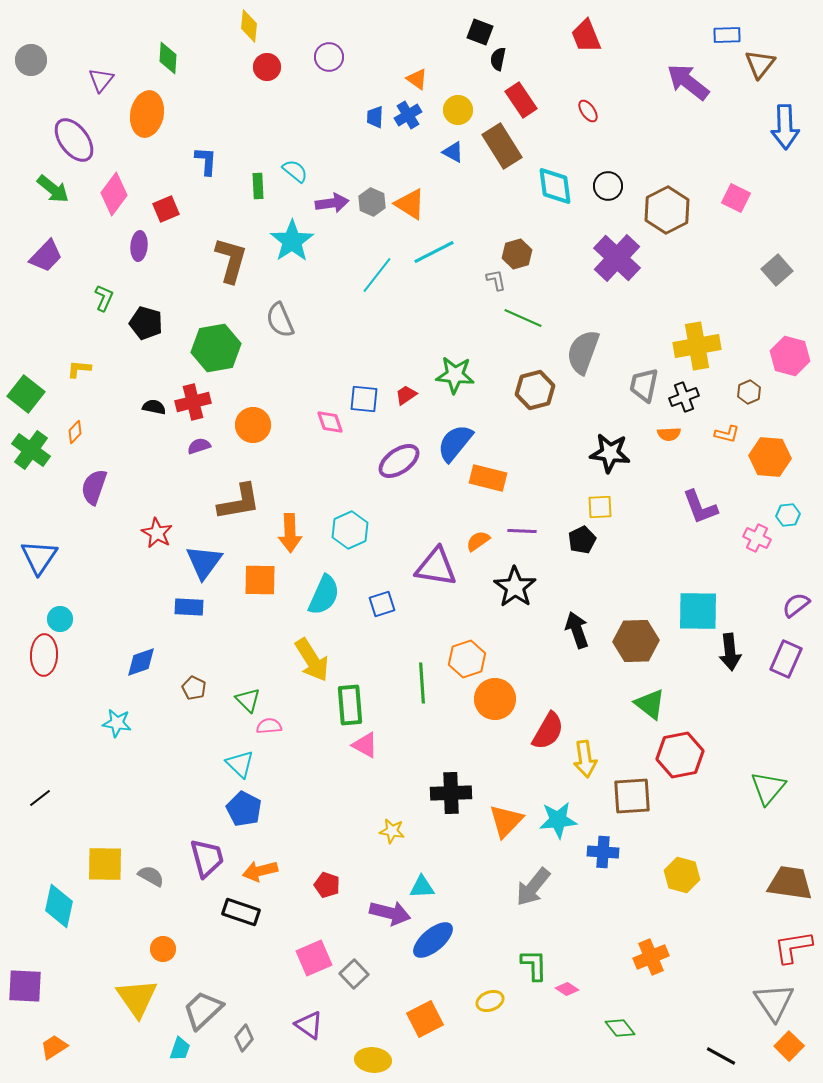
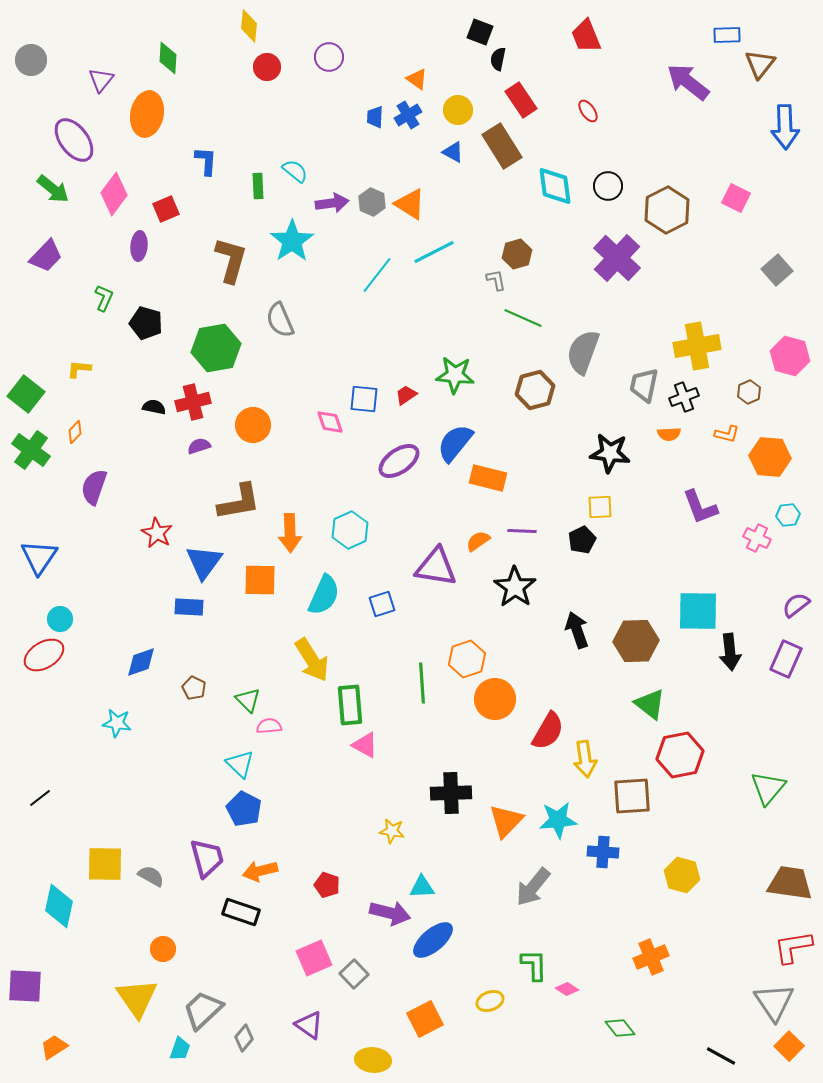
red ellipse at (44, 655): rotated 57 degrees clockwise
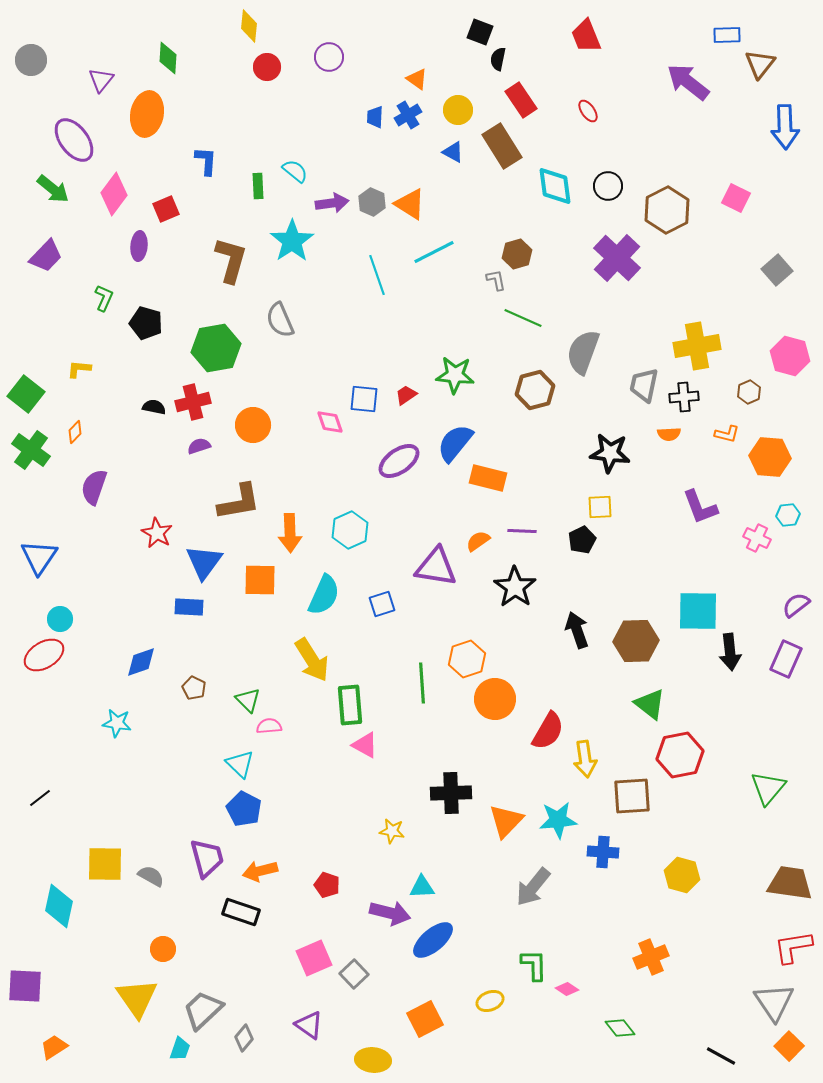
cyan line at (377, 275): rotated 57 degrees counterclockwise
black cross at (684, 397): rotated 16 degrees clockwise
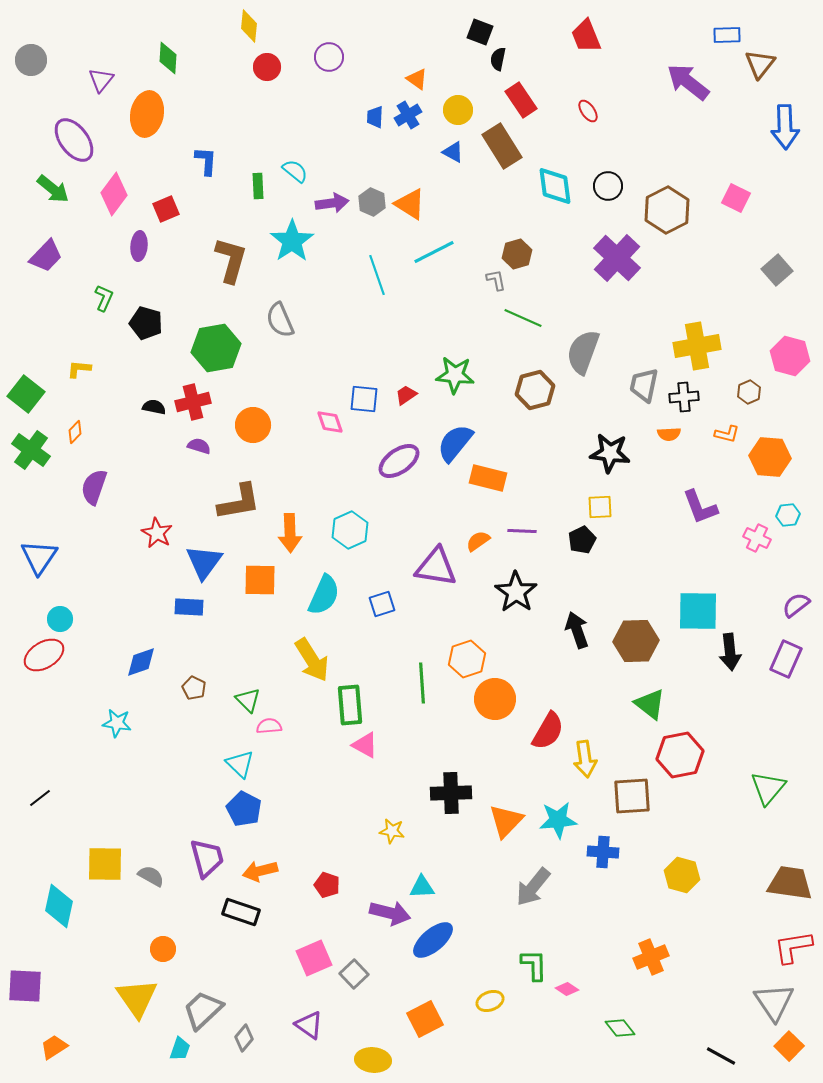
purple semicircle at (199, 446): rotated 35 degrees clockwise
black star at (515, 587): moved 1 px right, 5 px down
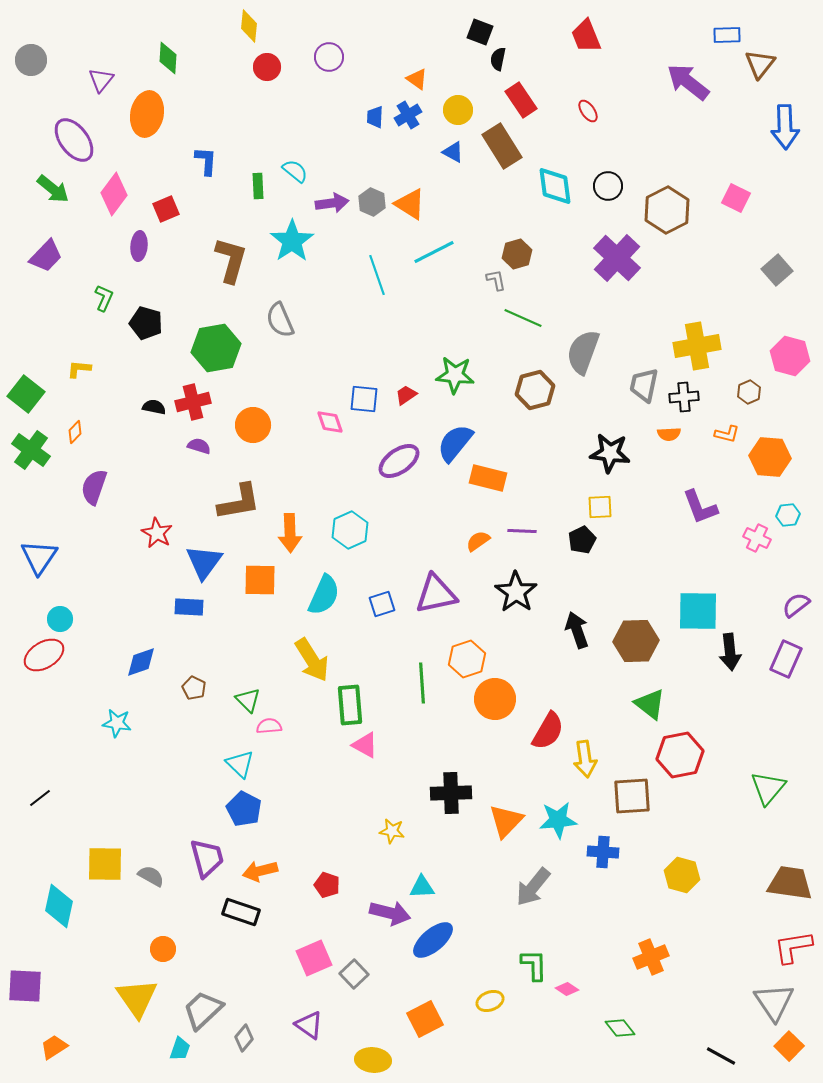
purple triangle at (436, 567): moved 27 px down; rotated 21 degrees counterclockwise
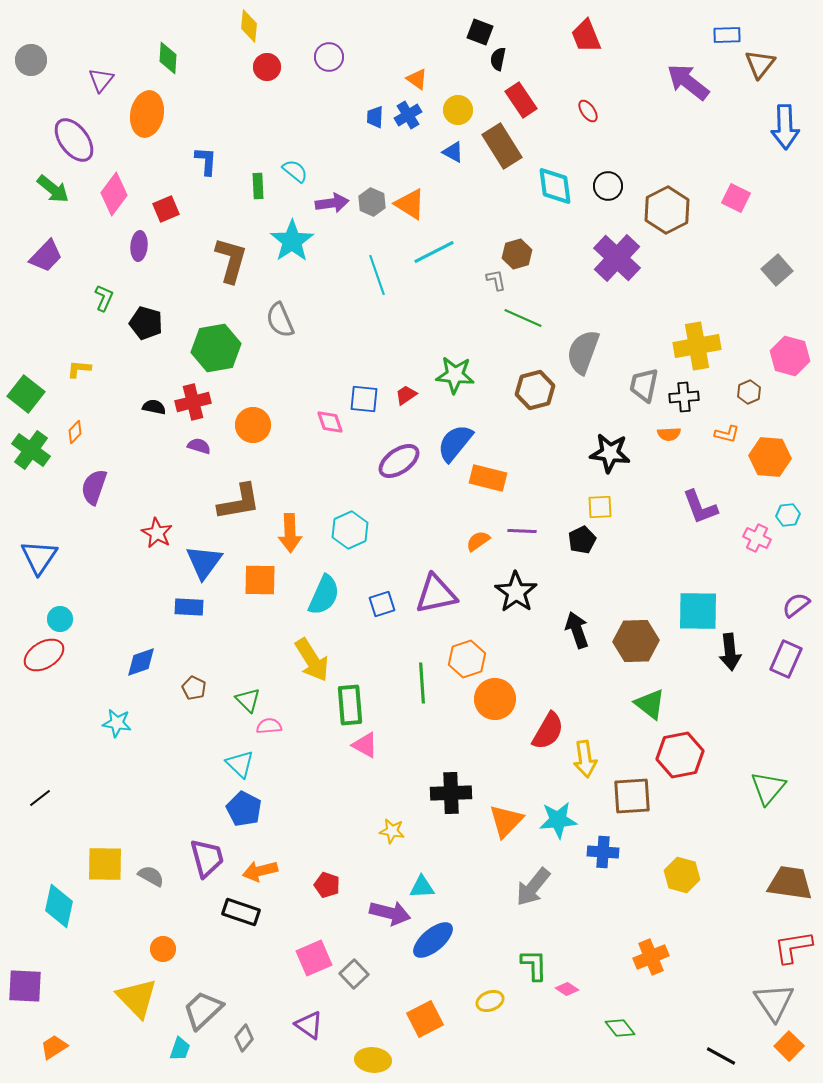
yellow triangle at (137, 998): rotated 9 degrees counterclockwise
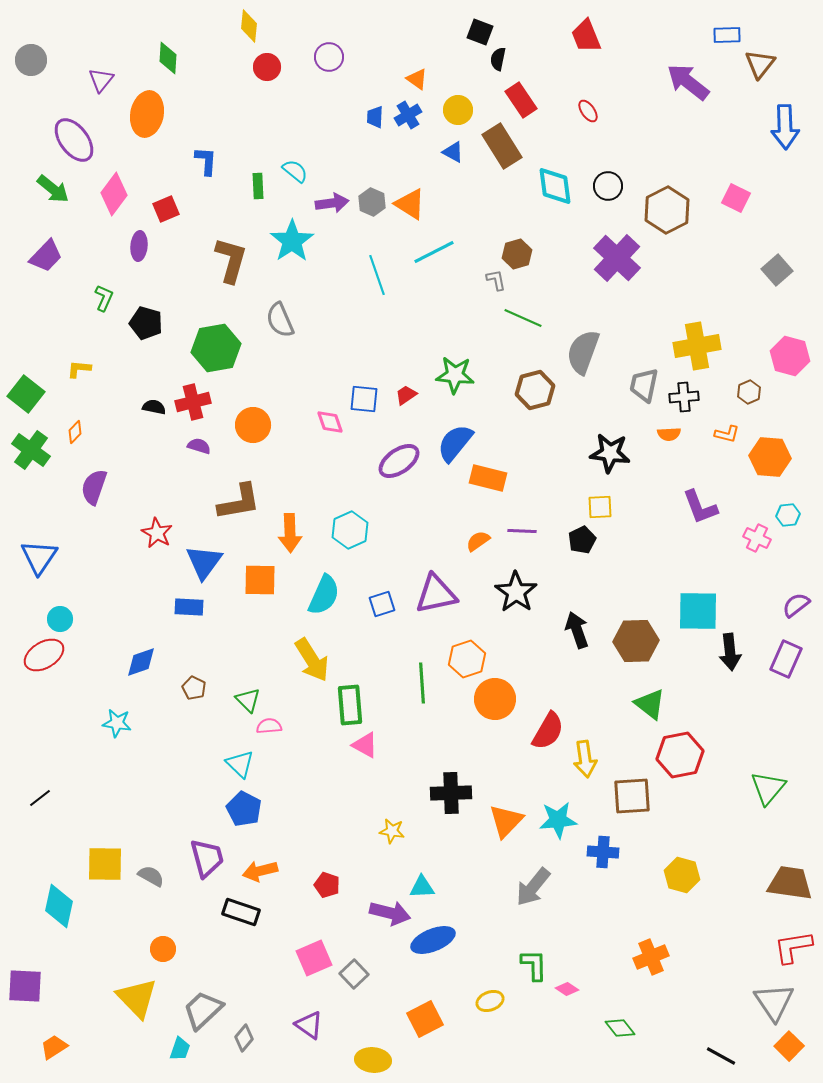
blue ellipse at (433, 940): rotated 18 degrees clockwise
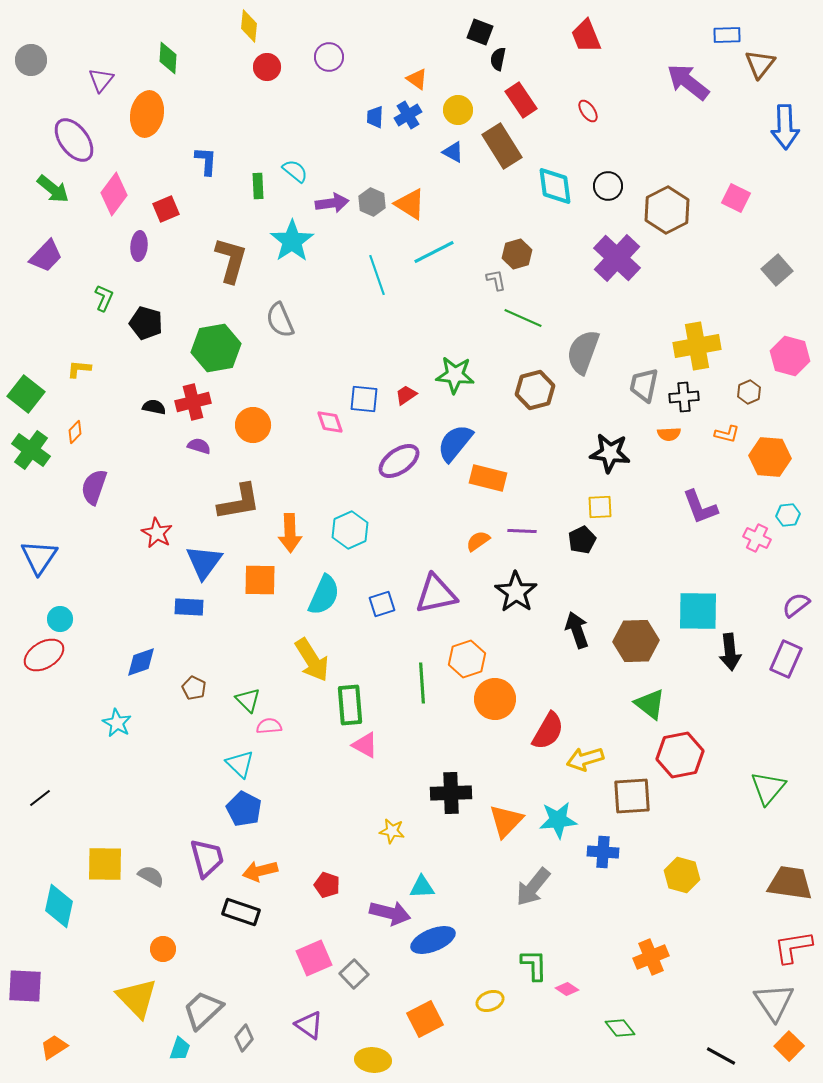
cyan star at (117, 723): rotated 20 degrees clockwise
yellow arrow at (585, 759): rotated 81 degrees clockwise
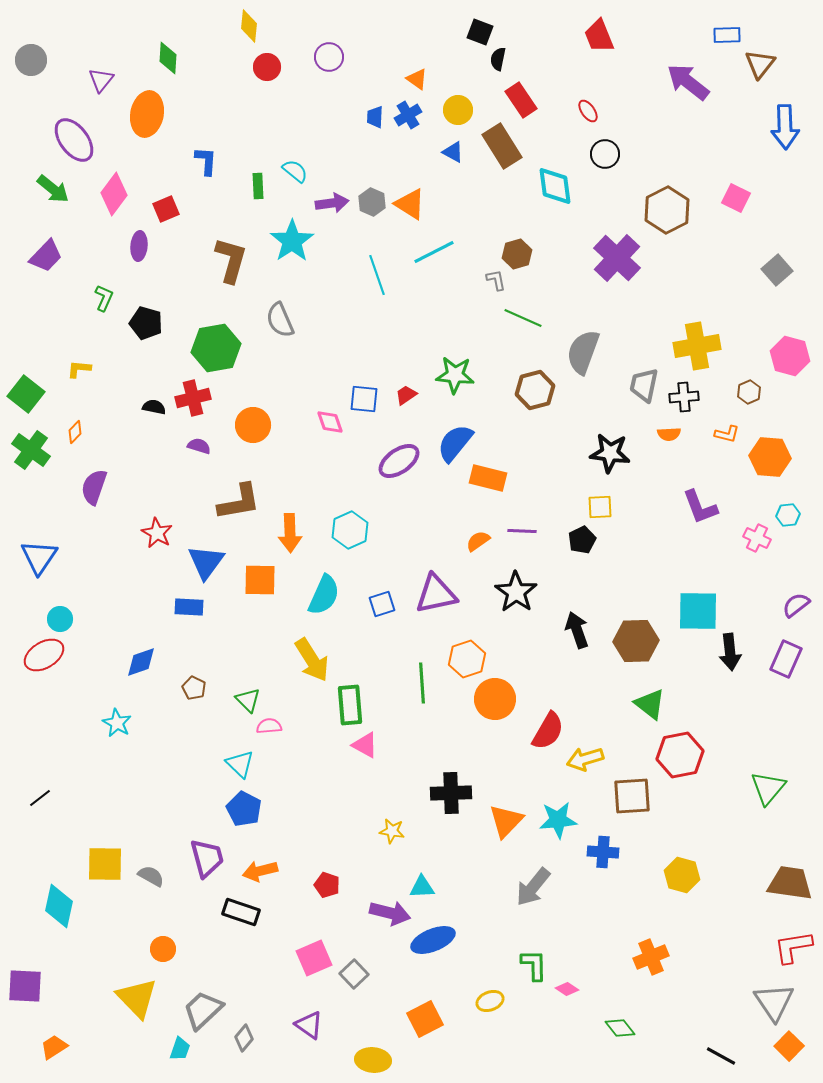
red trapezoid at (586, 36): moved 13 px right
black circle at (608, 186): moved 3 px left, 32 px up
red cross at (193, 402): moved 4 px up
blue triangle at (204, 562): moved 2 px right
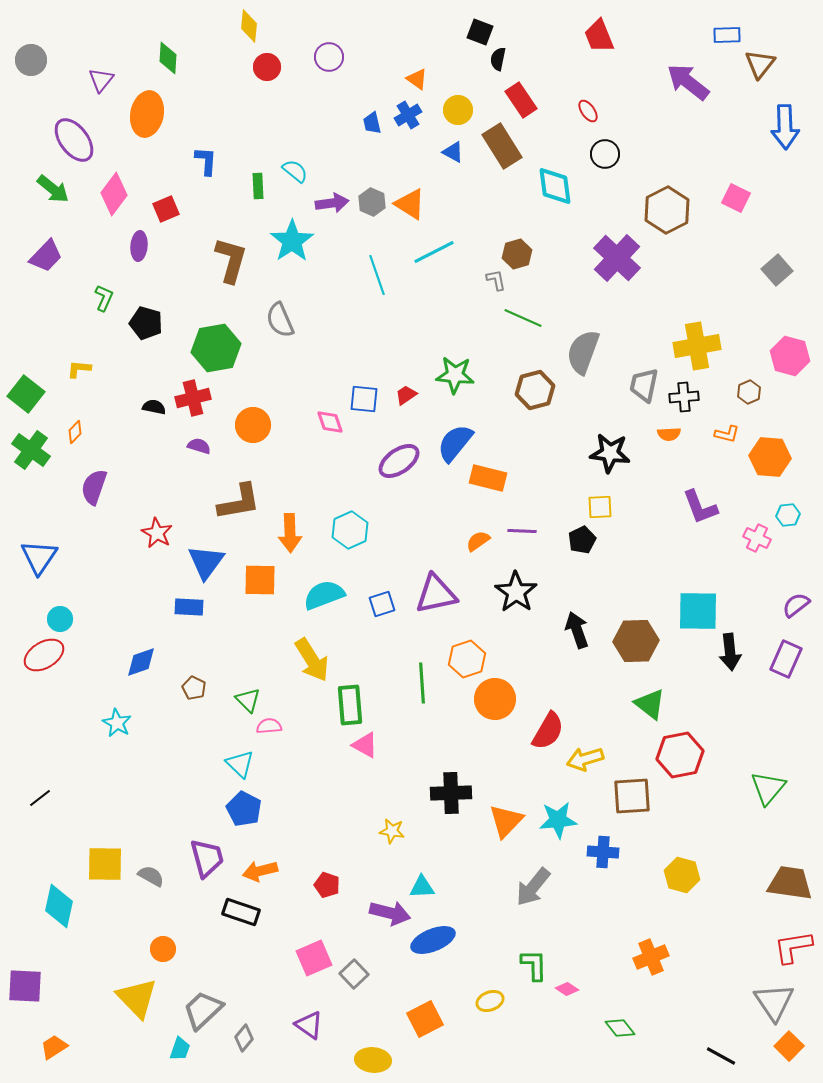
blue trapezoid at (375, 117): moved 3 px left, 6 px down; rotated 15 degrees counterclockwise
cyan semicircle at (324, 595): rotated 135 degrees counterclockwise
